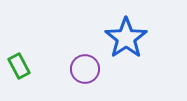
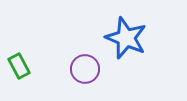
blue star: rotated 15 degrees counterclockwise
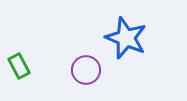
purple circle: moved 1 px right, 1 px down
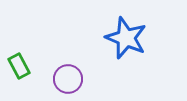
purple circle: moved 18 px left, 9 px down
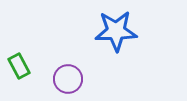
blue star: moved 10 px left, 7 px up; rotated 24 degrees counterclockwise
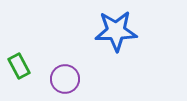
purple circle: moved 3 px left
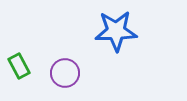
purple circle: moved 6 px up
